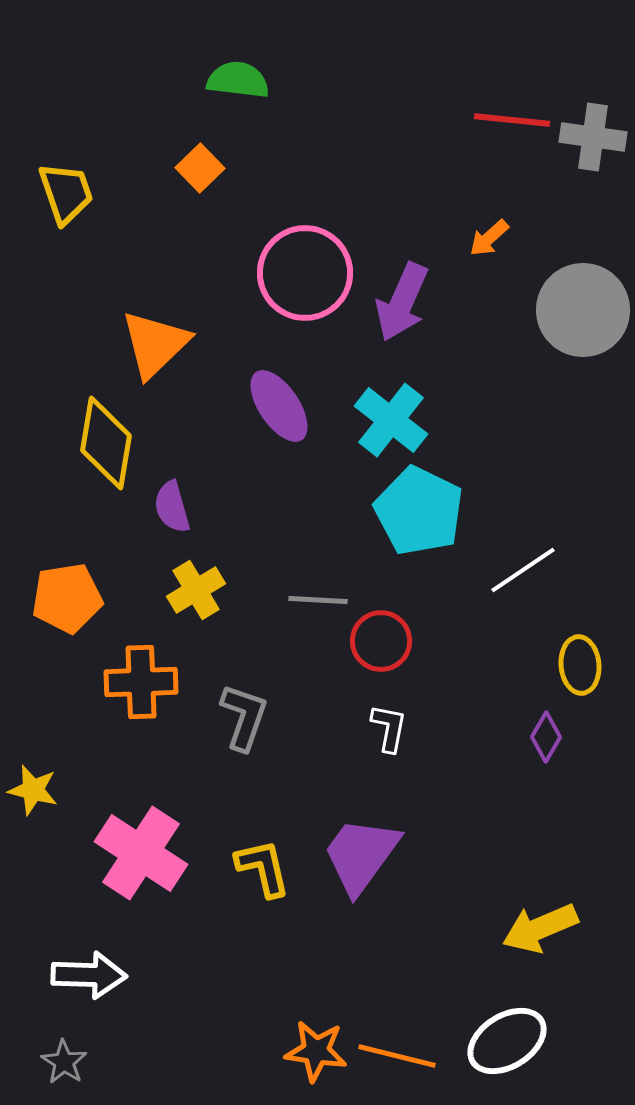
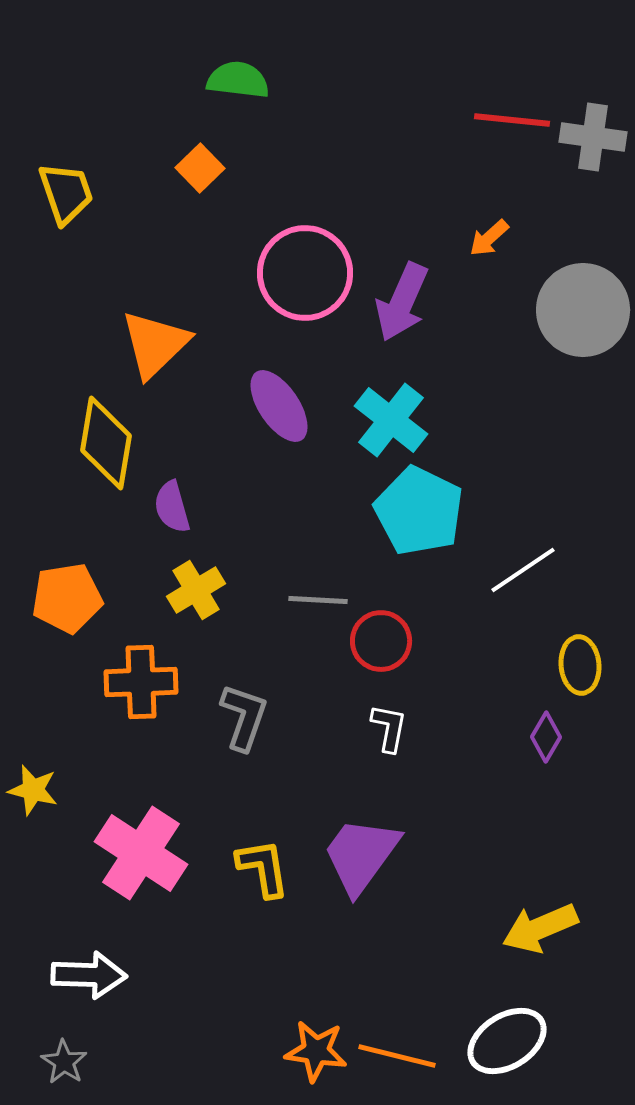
yellow L-shape: rotated 4 degrees clockwise
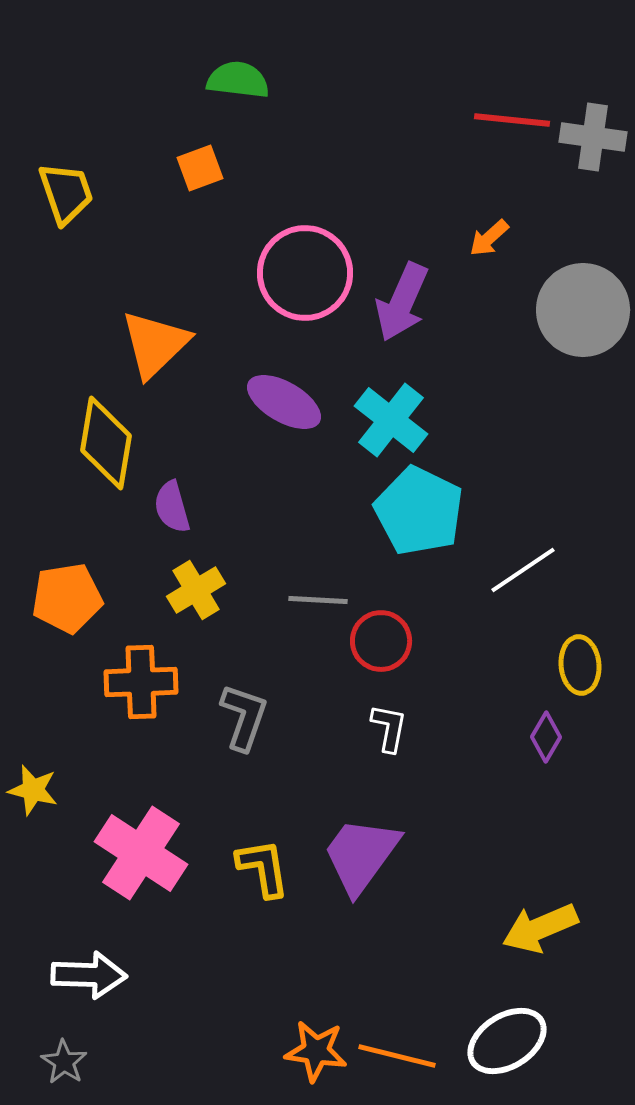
orange square: rotated 24 degrees clockwise
purple ellipse: moved 5 px right, 4 px up; rotated 26 degrees counterclockwise
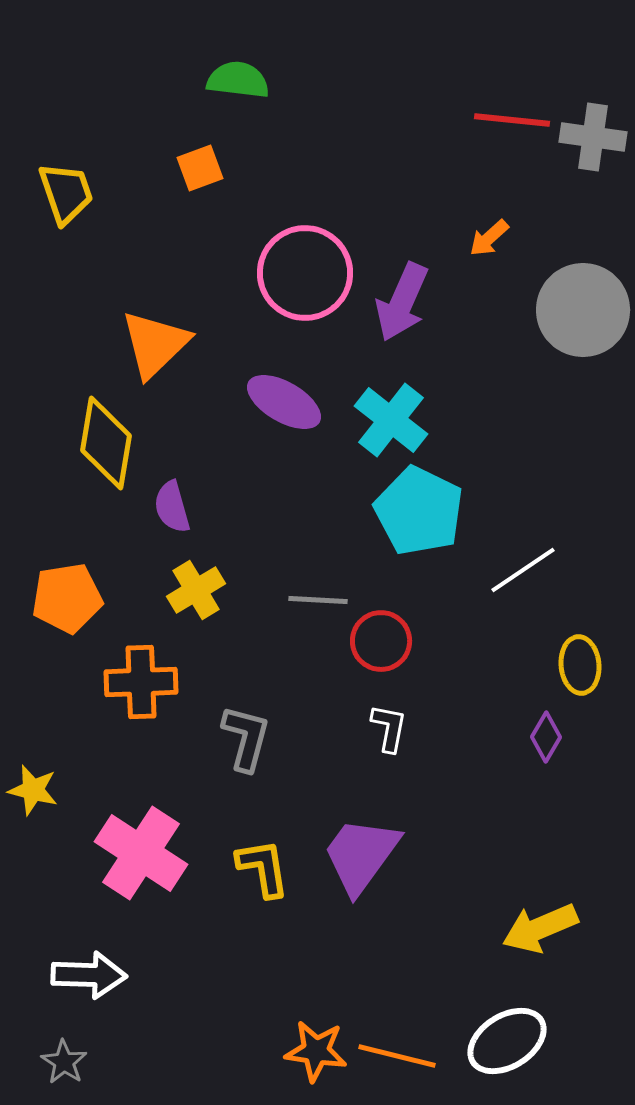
gray L-shape: moved 2 px right, 21 px down; rotated 4 degrees counterclockwise
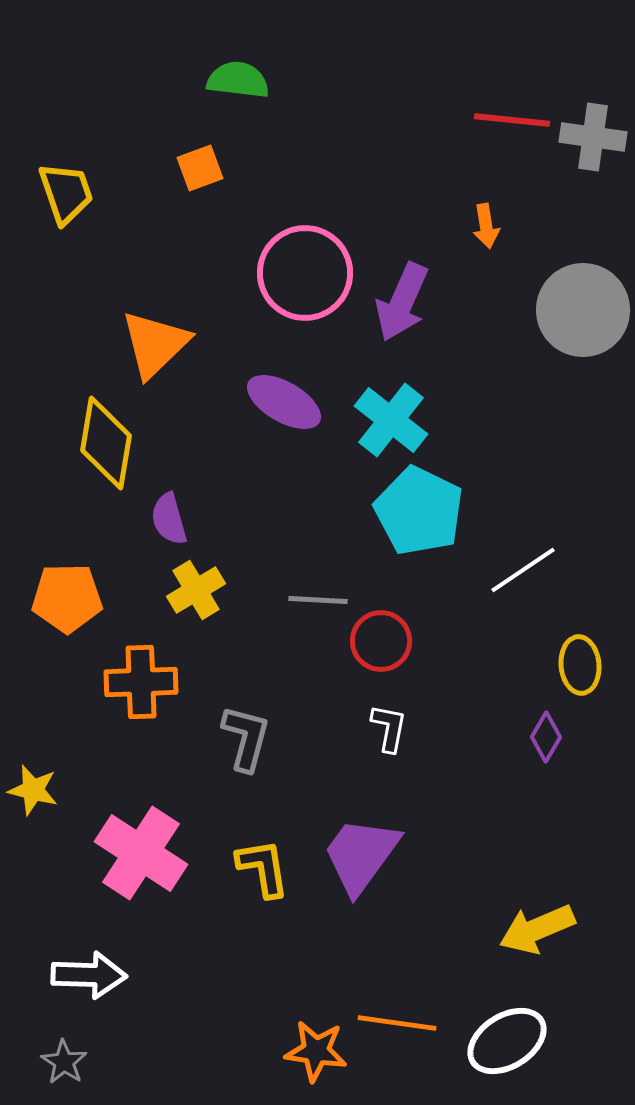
orange arrow: moved 3 px left, 12 px up; rotated 57 degrees counterclockwise
purple semicircle: moved 3 px left, 12 px down
orange pentagon: rotated 8 degrees clockwise
yellow arrow: moved 3 px left, 1 px down
orange line: moved 33 px up; rotated 6 degrees counterclockwise
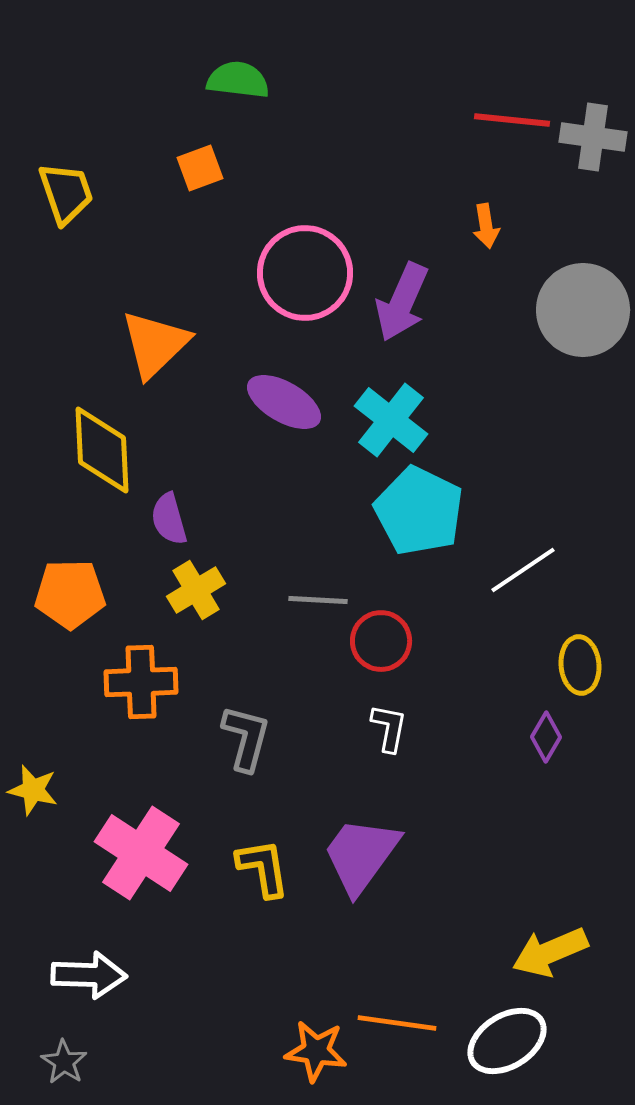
yellow diamond: moved 4 px left, 7 px down; rotated 12 degrees counterclockwise
orange pentagon: moved 3 px right, 4 px up
yellow arrow: moved 13 px right, 23 px down
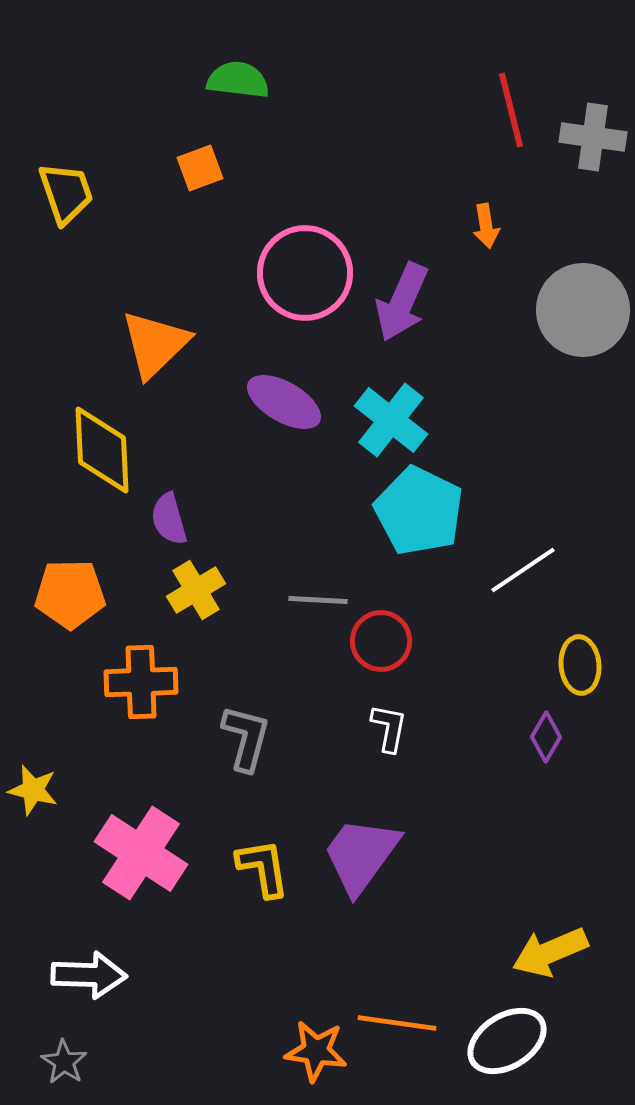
red line: moved 1 px left, 10 px up; rotated 70 degrees clockwise
